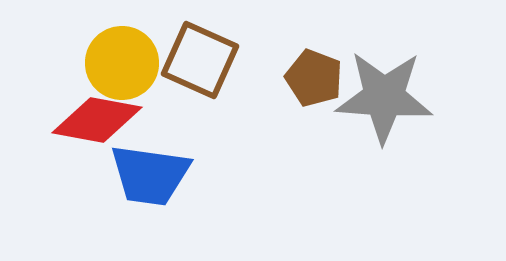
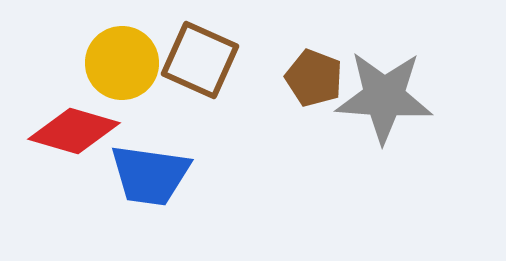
red diamond: moved 23 px left, 11 px down; rotated 6 degrees clockwise
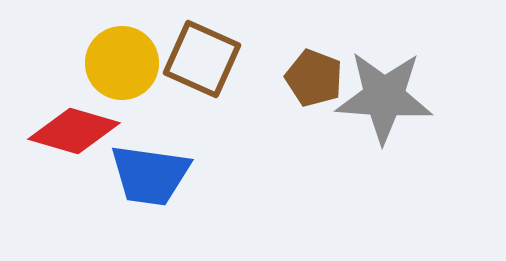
brown square: moved 2 px right, 1 px up
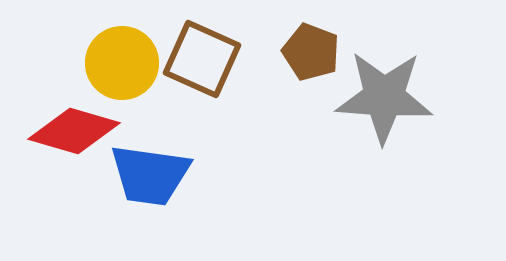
brown pentagon: moved 3 px left, 26 px up
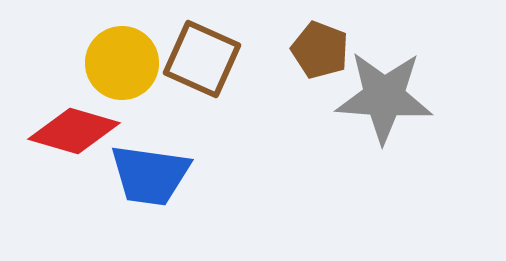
brown pentagon: moved 9 px right, 2 px up
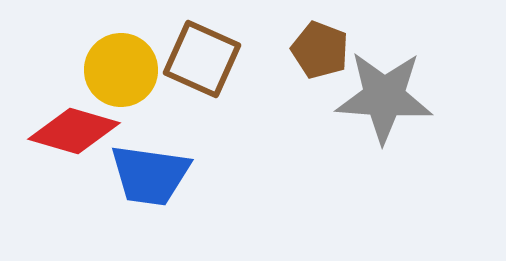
yellow circle: moved 1 px left, 7 px down
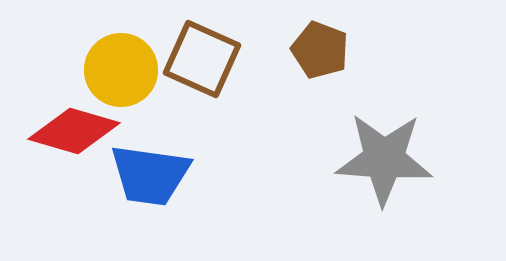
gray star: moved 62 px down
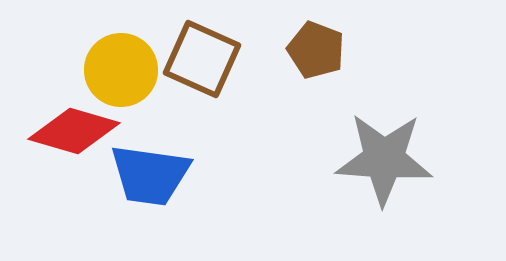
brown pentagon: moved 4 px left
